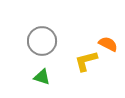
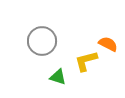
green triangle: moved 16 px right
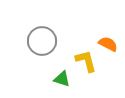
yellow L-shape: rotated 90 degrees clockwise
green triangle: moved 4 px right, 2 px down
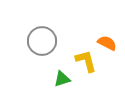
orange semicircle: moved 1 px left, 1 px up
green triangle: rotated 36 degrees counterclockwise
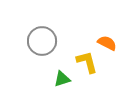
yellow L-shape: moved 1 px right, 1 px down
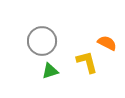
green triangle: moved 12 px left, 8 px up
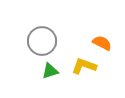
orange semicircle: moved 5 px left
yellow L-shape: moved 3 px left, 4 px down; rotated 55 degrees counterclockwise
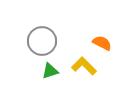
yellow L-shape: rotated 25 degrees clockwise
